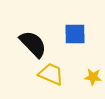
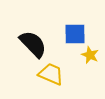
yellow star: moved 3 px left, 22 px up; rotated 18 degrees clockwise
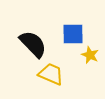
blue square: moved 2 px left
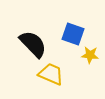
blue square: rotated 20 degrees clockwise
yellow star: rotated 18 degrees counterclockwise
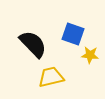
yellow trapezoid: moved 3 px down; rotated 36 degrees counterclockwise
